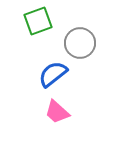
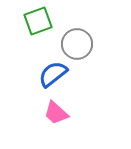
gray circle: moved 3 px left, 1 px down
pink trapezoid: moved 1 px left, 1 px down
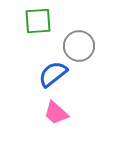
green square: rotated 16 degrees clockwise
gray circle: moved 2 px right, 2 px down
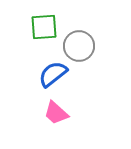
green square: moved 6 px right, 6 px down
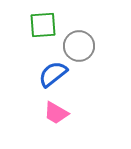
green square: moved 1 px left, 2 px up
pink trapezoid: rotated 12 degrees counterclockwise
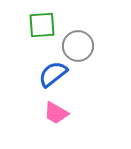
green square: moved 1 px left
gray circle: moved 1 px left
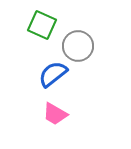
green square: rotated 28 degrees clockwise
pink trapezoid: moved 1 px left, 1 px down
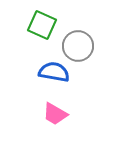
blue semicircle: moved 1 px right, 2 px up; rotated 48 degrees clockwise
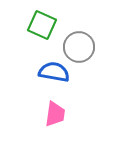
gray circle: moved 1 px right, 1 px down
pink trapezoid: rotated 112 degrees counterclockwise
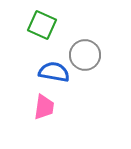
gray circle: moved 6 px right, 8 px down
pink trapezoid: moved 11 px left, 7 px up
